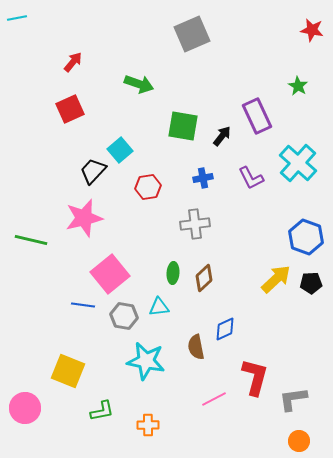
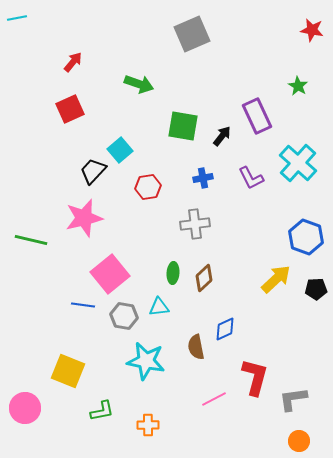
black pentagon: moved 5 px right, 6 px down
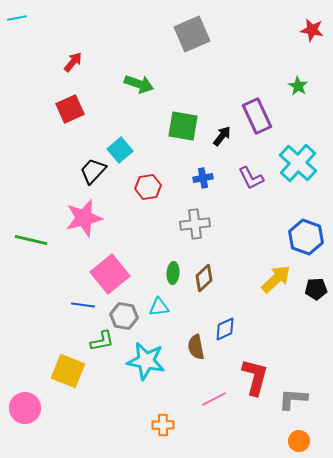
gray L-shape: rotated 12 degrees clockwise
green L-shape: moved 70 px up
orange cross: moved 15 px right
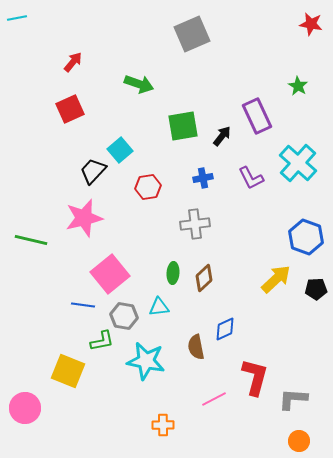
red star: moved 1 px left, 6 px up
green square: rotated 20 degrees counterclockwise
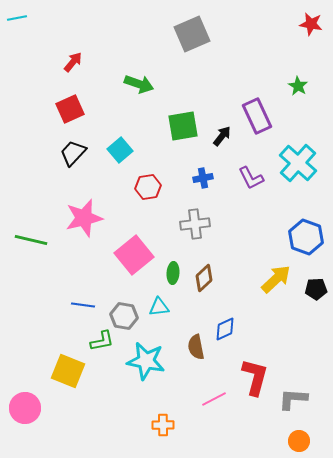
black trapezoid: moved 20 px left, 18 px up
pink square: moved 24 px right, 19 px up
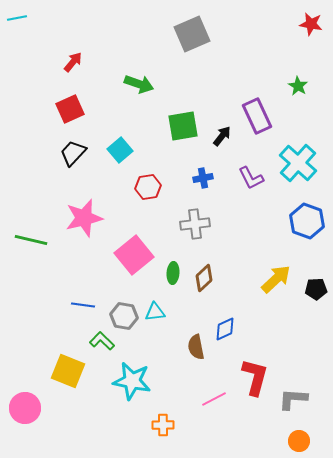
blue hexagon: moved 1 px right, 16 px up
cyan triangle: moved 4 px left, 5 px down
green L-shape: rotated 125 degrees counterclockwise
cyan star: moved 14 px left, 20 px down
